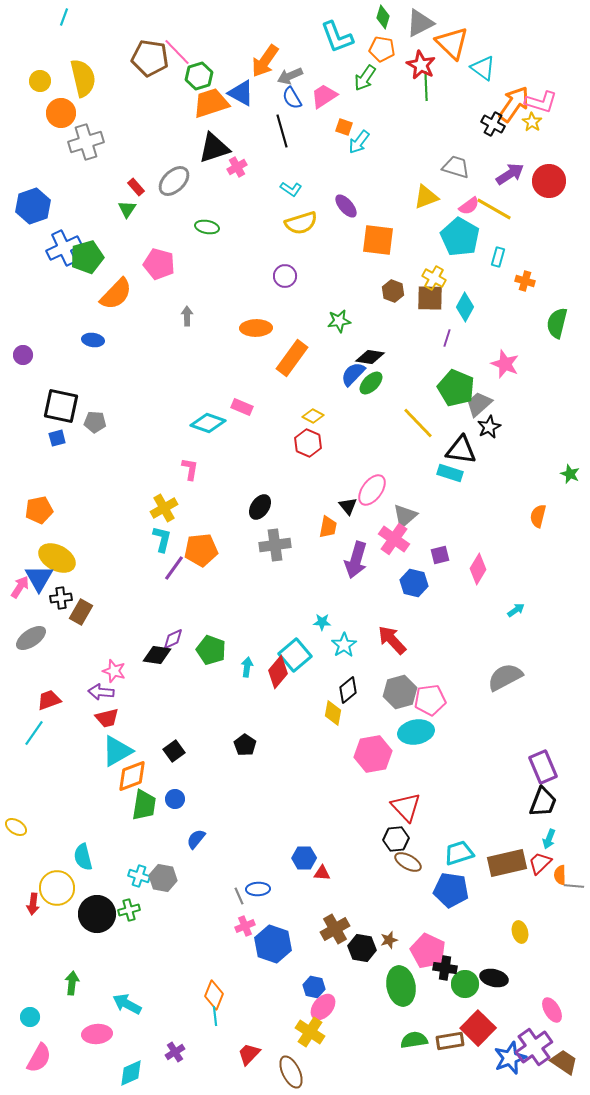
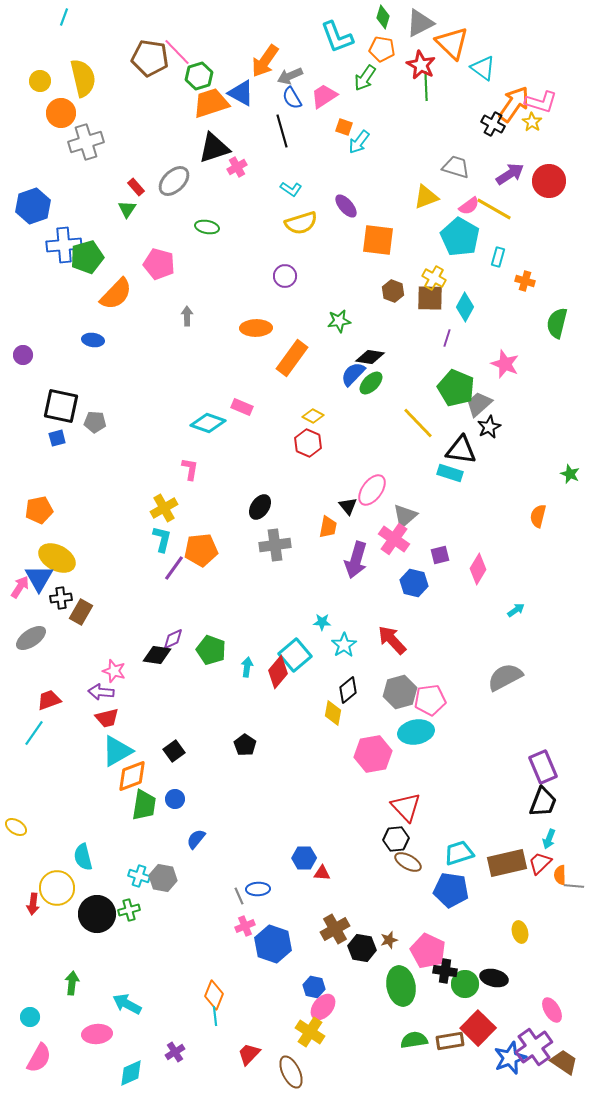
blue cross at (64, 248): moved 3 px up; rotated 20 degrees clockwise
black cross at (445, 968): moved 3 px down
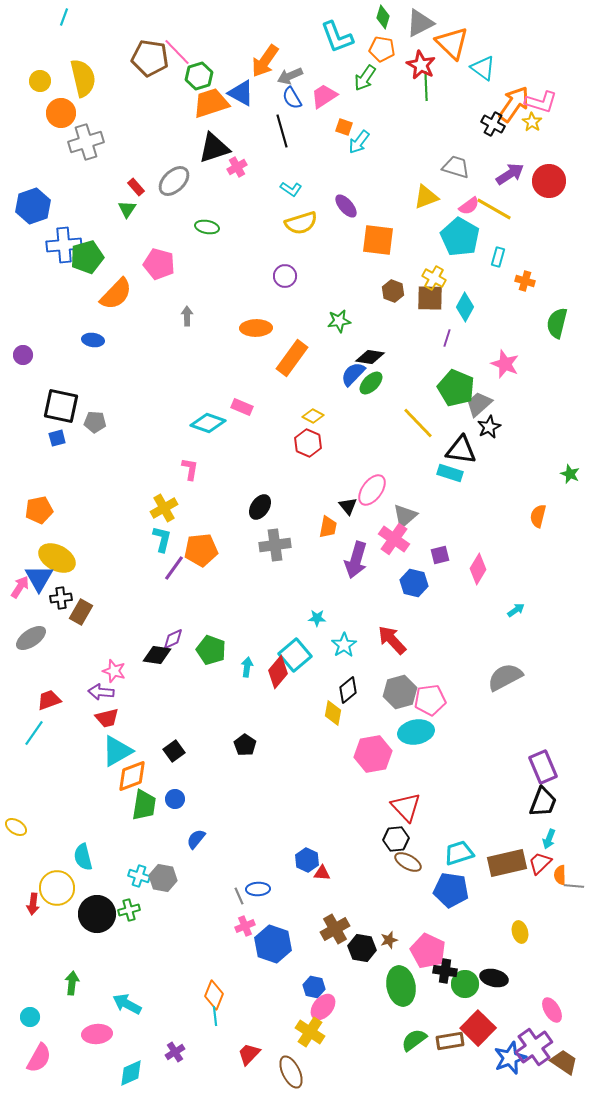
cyan star at (322, 622): moved 5 px left, 4 px up
blue hexagon at (304, 858): moved 3 px right, 2 px down; rotated 25 degrees clockwise
green semicircle at (414, 1040): rotated 28 degrees counterclockwise
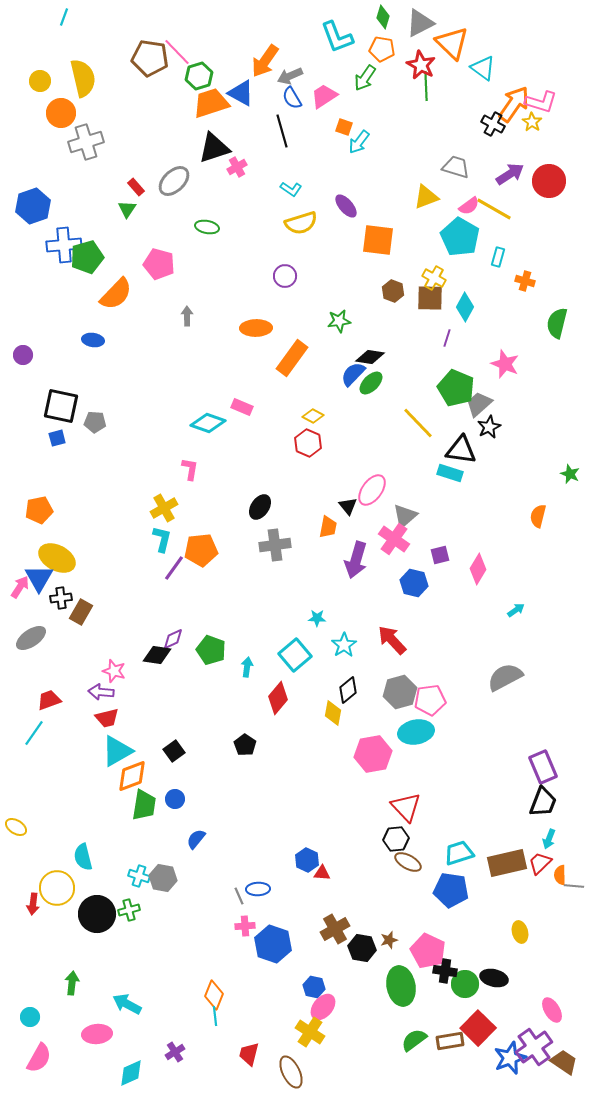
red diamond at (278, 672): moved 26 px down
pink cross at (245, 926): rotated 18 degrees clockwise
red trapezoid at (249, 1054): rotated 30 degrees counterclockwise
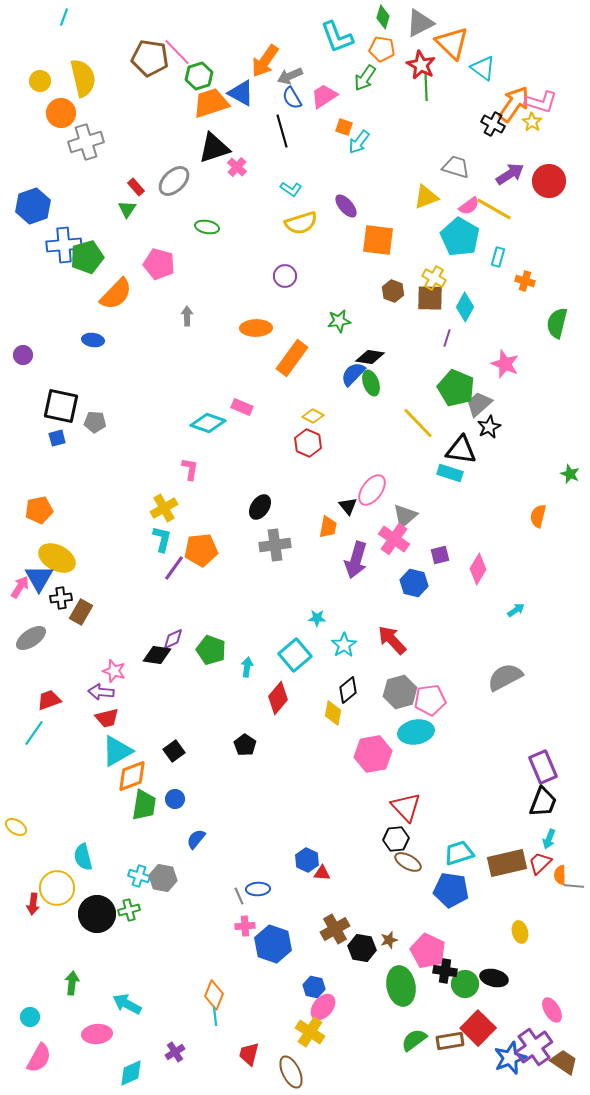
pink cross at (237, 167): rotated 18 degrees counterclockwise
green ellipse at (371, 383): rotated 65 degrees counterclockwise
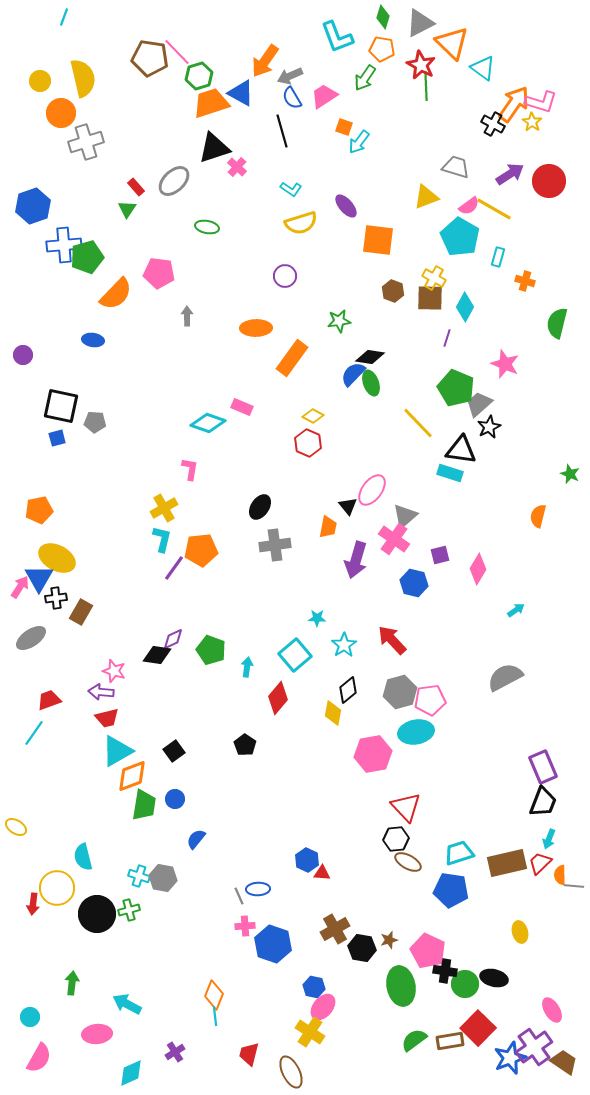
pink pentagon at (159, 264): moved 9 px down; rotated 8 degrees counterclockwise
black cross at (61, 598): moved 5 px left
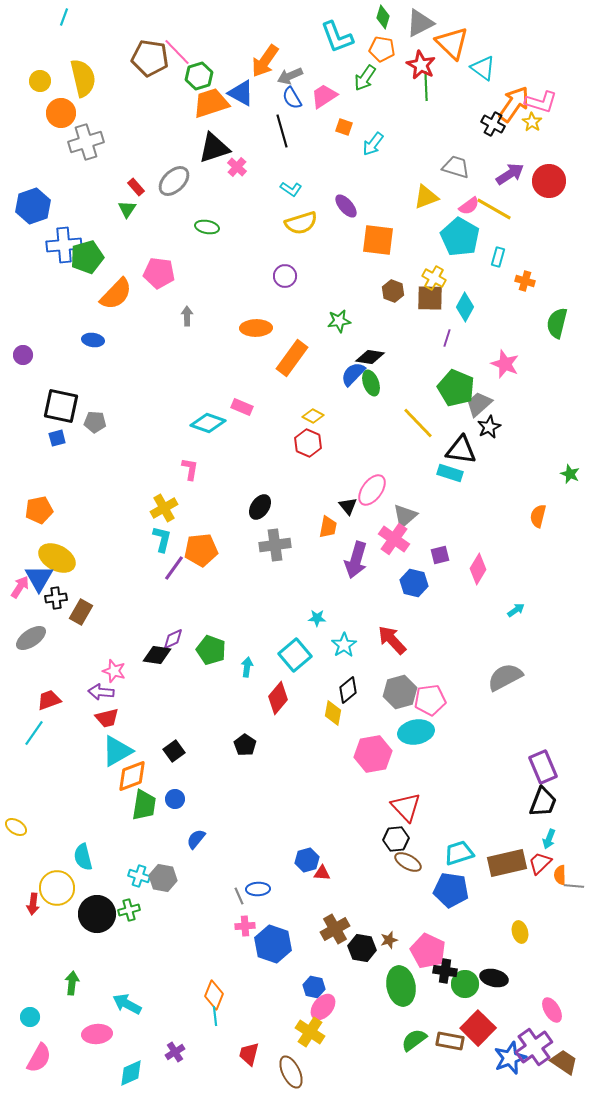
cyan arrow at (359, 142): moved 14 px right, 2 px down
blue hexagon at (307, 860): rotated 20 degrees clockwise
brown rectangle at (450, 1041): rotated 20 degrees clockwise
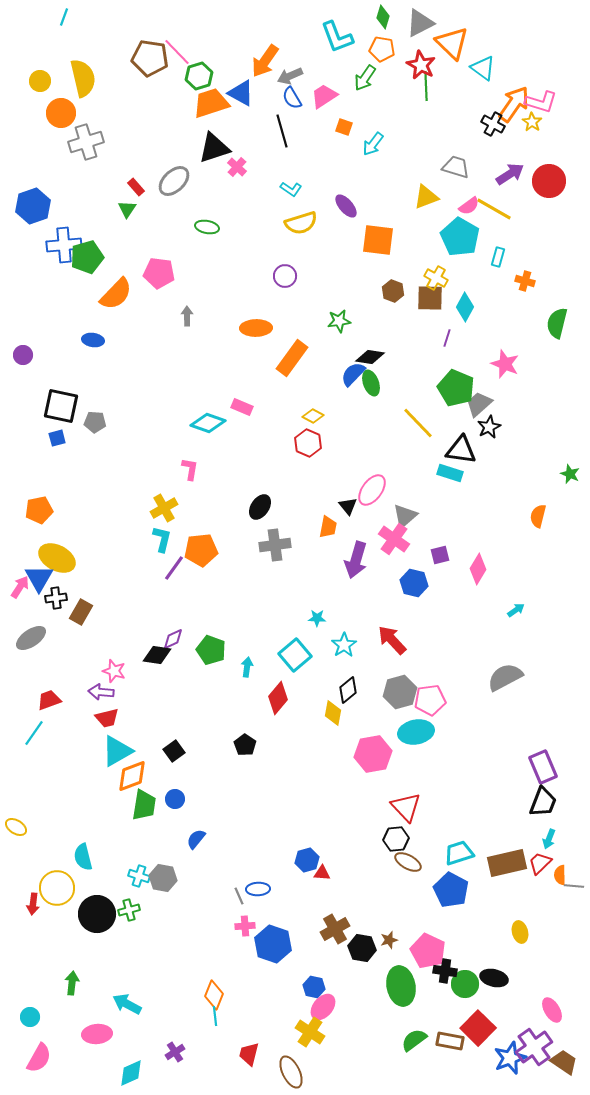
yellow cross at (434, 278): moved 2 px right
blue pentagon at (451, 890): rotated 20 degrees clockwise
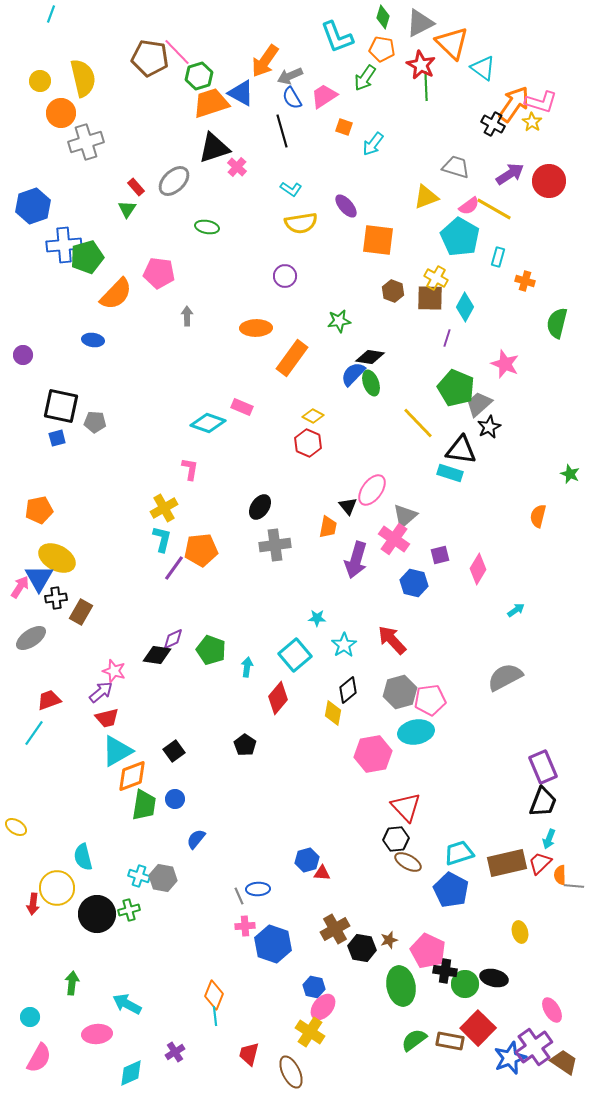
cyan line at (64, 17): moved 13 px left, 3 px up
yellow semicircle at (301, 223): rotated 8 degrees clockwise
purple arrow at (101, 692): rotated 135 degrees clockwise
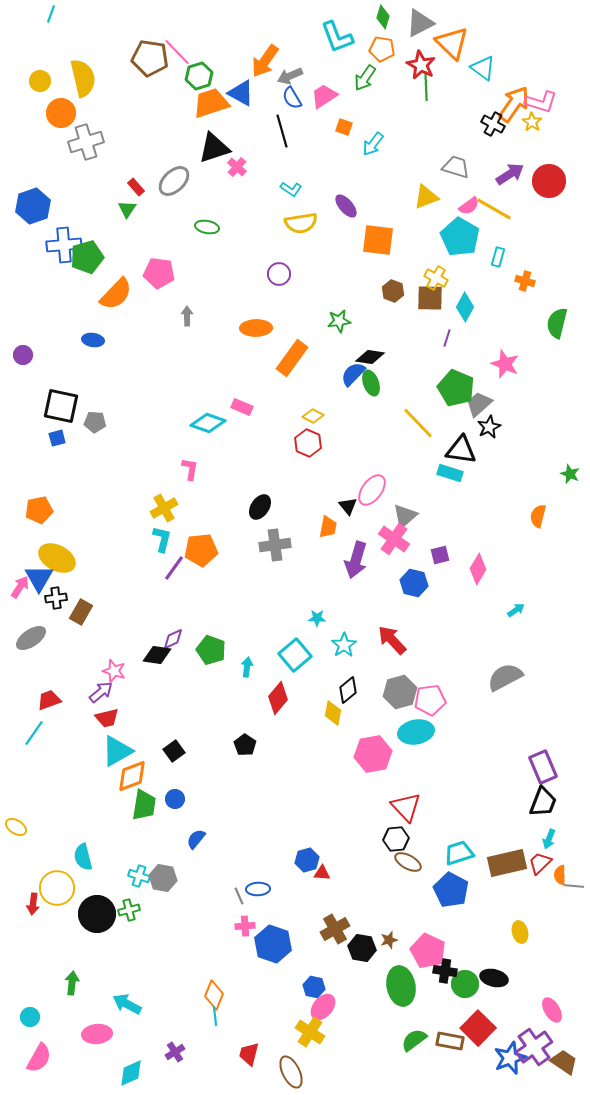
purple circle at (285, 276): moved 6 px left, 2 px up
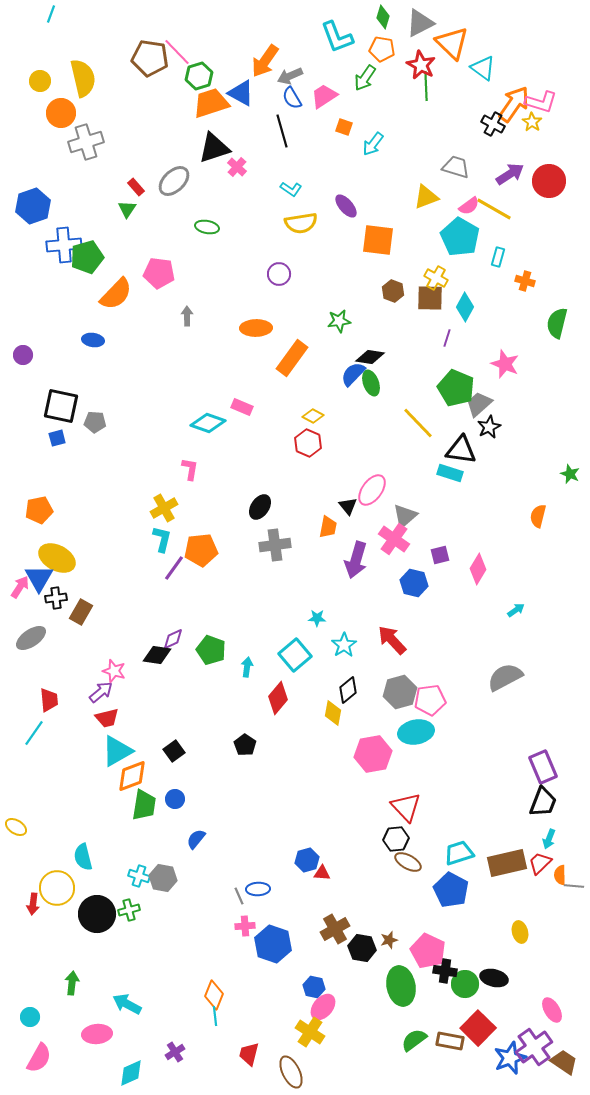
red trapezoid at (49, 700): rotated 105 degrees clockwise
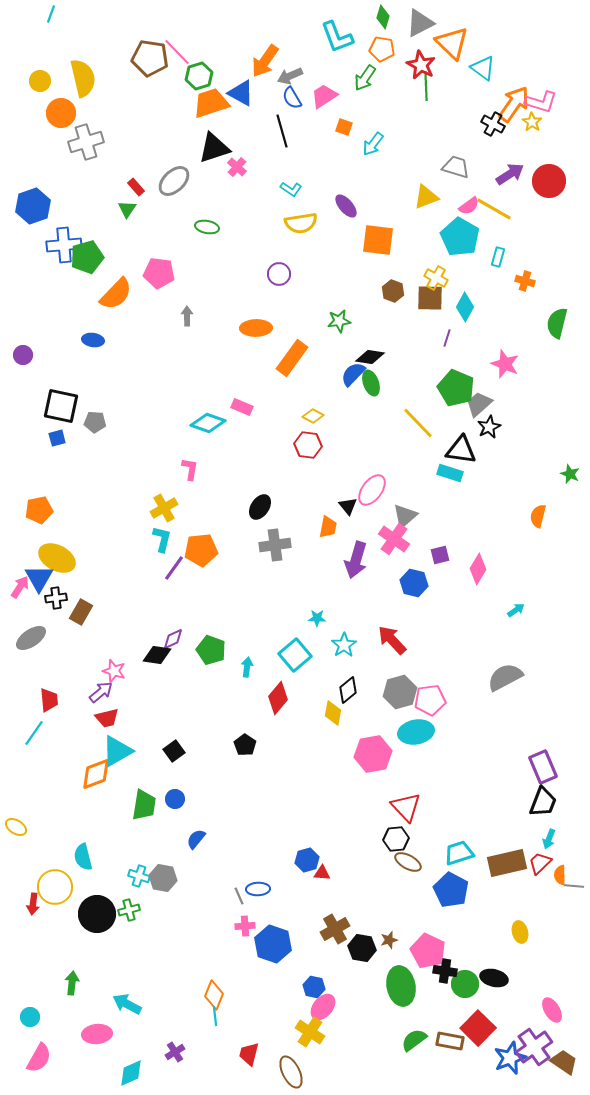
red hexagon at (308, 443): moved 2 px down; rotated 16 degrees counterclockwise
orange diamond at (132, 776): moved 36 px left, 2 px up
yellow circle at (57, 888): moved 2 px left, 1 px up
